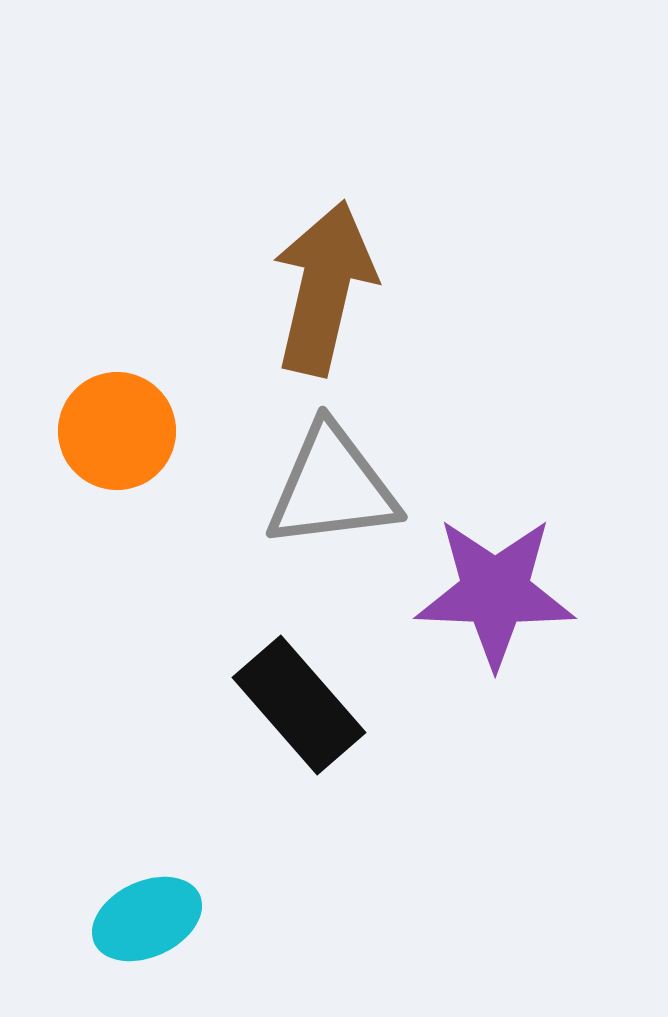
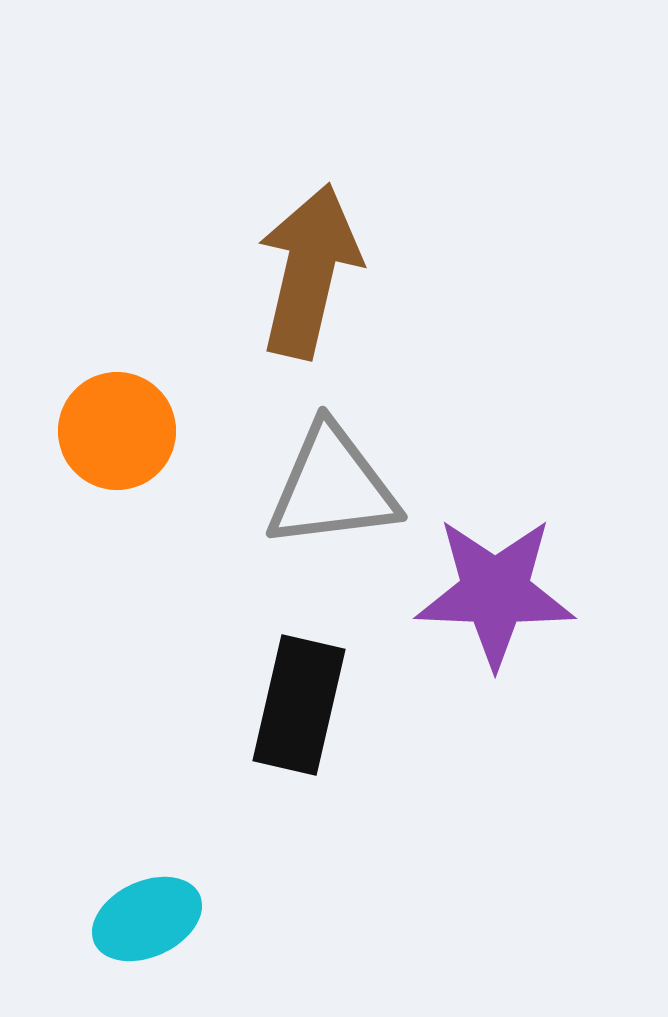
brown arrow: moved 15 px left, 17 px up
black rectangle: rotated 54 degrees clockwise
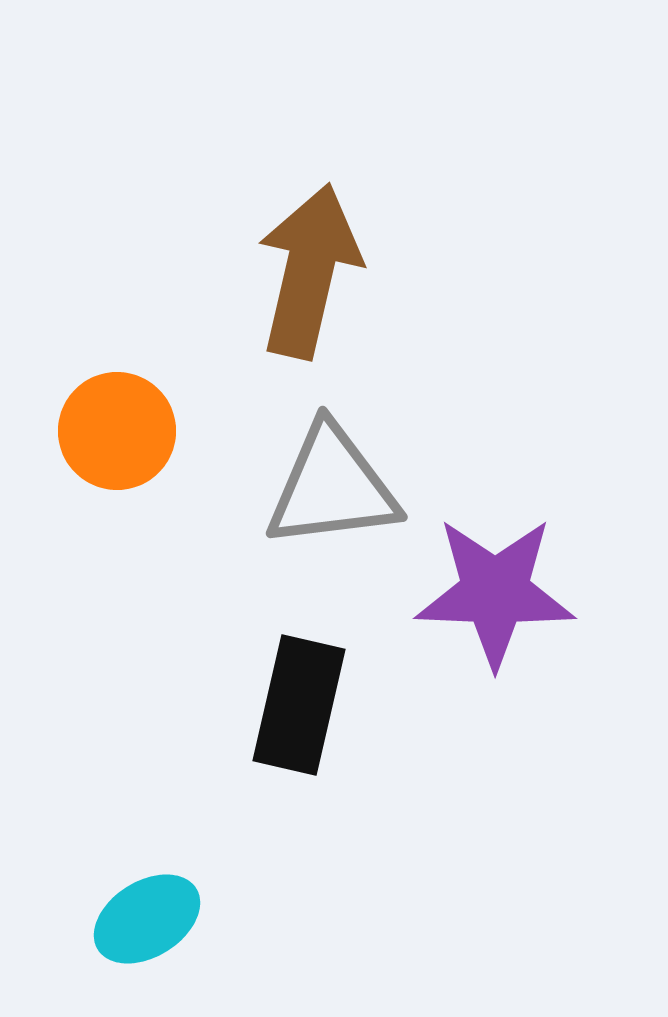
cyan ellipse: rotated 7 degrees counterclockwise
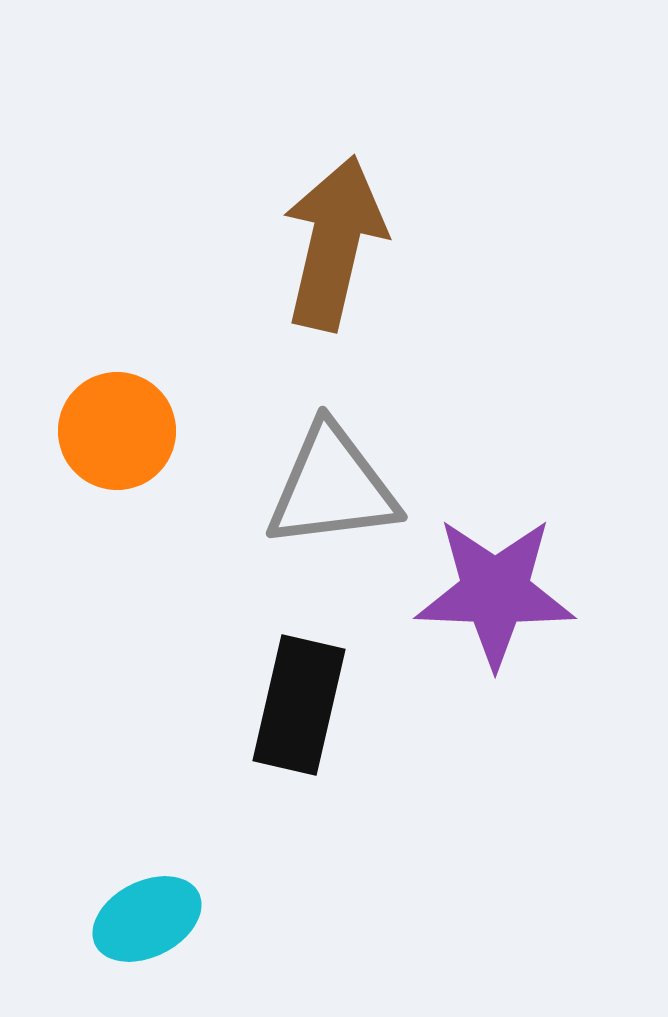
brown arrow: moved 25 px right, 28 px up
cyan ellipse: rotated 5 degrees clockwise
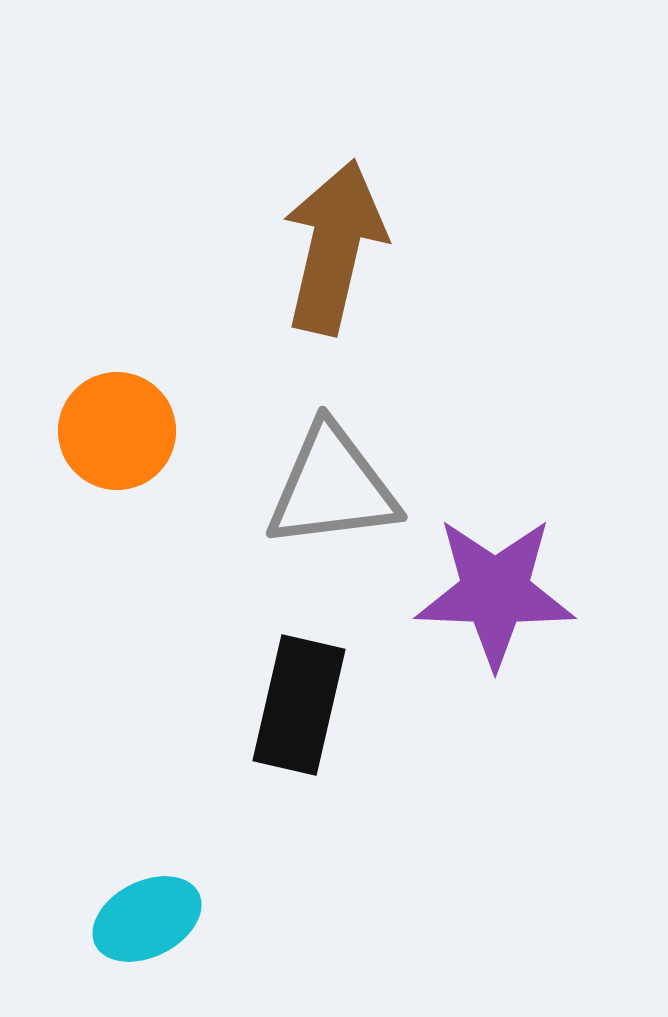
brown arrow: moved 4 px down
